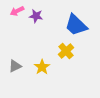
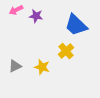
pink arrow: moved 1 px left, 1 px up
yellow star: rotated 21 degrees counterclockwise
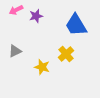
purple star: rotated 24 degrees counterclockwise
blue trapezoid: rotated 15 degrees clockwise
yellow cross: moved 3 px down
gray triangle: moved 15 px up
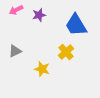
purple star: moved 3 px right, 1 px up
yellow cross: moved 2 px up
yellow star: moved 2 px down
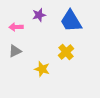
pink arrow: moved 17 px down; rotated 24 degrees clockwise
blue trapezoid: moved 5 px left, 4 px up
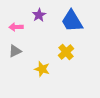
purple star: rotated 16 degrees counterclockwise
blue trapezoid: moved 1 px right
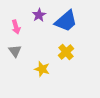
blue trapezoid: moved 6 px left; rotated 100 degrees counterclockwise
pink arrow: rotated 104 degrees counterclockwise
gray triangle: rotated 40 degrees counterclockwise
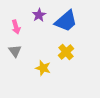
yellow star: moved 1 px right, 1 px up
